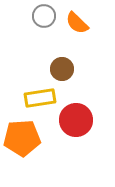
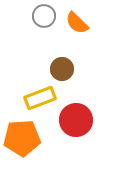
yellow rectangle: rotated 12 degrees counterclockwise
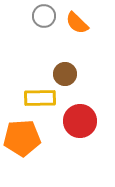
brown circle: moved 3 px right, 5 px down
yellow rectangle: rotated 20 degrees clockwise
red circle: moved 4 px right, 1 px down
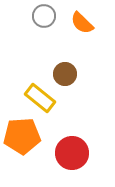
orange semicircle: moved 5 px right
yellow rectangle: rotated 40 degrees clockwise
red circle: moved 8 px left, 32 px down
orange pentagon: moved 2 px up
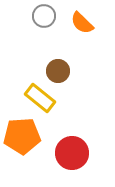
brown circle: moved 7 px left, 3 px up
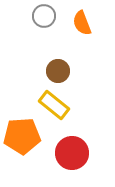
orange semicircle: rotated 25 degrees clockwise
yellow rectangle: moved 14 px right, 7 px down
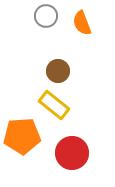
gray circle: moved 2 px right
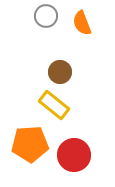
brown circle: moved 2 px right, 1 px down
orange pentagon: moved 8 px right, 8 px down
red circle: moved 2 px right, 2 px down
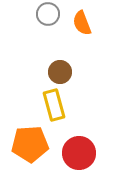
gray circle: moved 2 px right, 2 px up
yellow rectangle: rotated 36 degrees clockwise
red circle: moved 5 px right, 2 px up
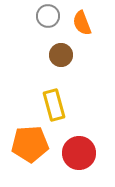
gray circle: moved 2 px down
brown circle: moved 1 px right, 17 px up
